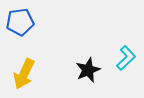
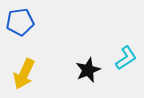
cyan L-shape: rotated 10 degrees clockwise
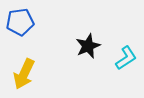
black star: moved 24 px up
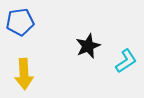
cyan L-shape: moved 3 px down
yellow arrow: rotated 28 degrees counterclockwise
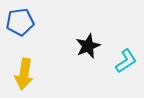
yellow arrow: rotated 12 degrees clockwise
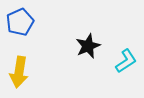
blue pentagon: rotated 16 degrees counterclockwise
yellow arrow: moved 5 px left, 2 px up
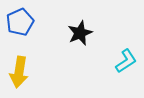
black star: moved 8 px left, 13 px up
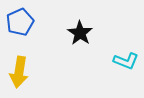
black star: rotated 15 degrees counterclockwise
cyan L-shape: rotated 55 degrees clockwise
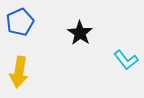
cyan L-shape: moved 1 px up; rotated 30 degrees clockwise
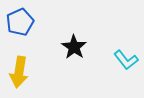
black star: moved 6 px left, 14 px down
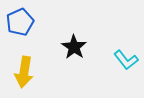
yellow arrow: moved 5 px right
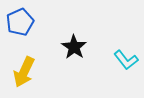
yellow arrow: rotated 16 degrees clockwise
